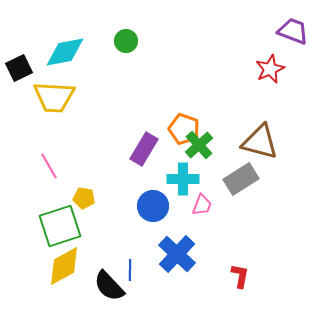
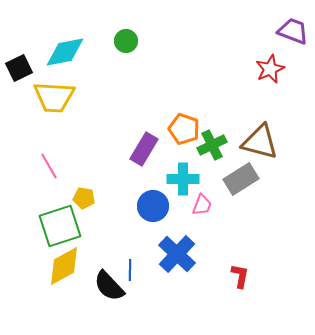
green cross: moved 13 px right; rotated 16 degrees clockwise
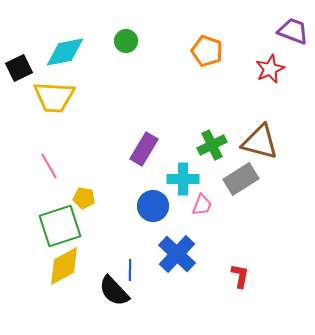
orange pentagon: moved 23 px right, 78 px up
black semicircle: moved 5 px right, 5 px down
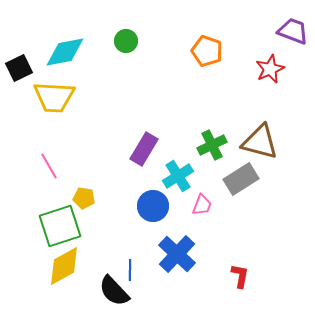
cyan cross: moved 5 px left, 3 px up; rotated 32 degrees counterclockwise
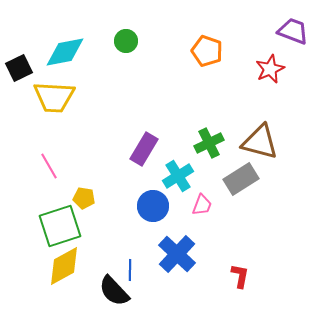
green cross: moved 3 px left, 2 px up
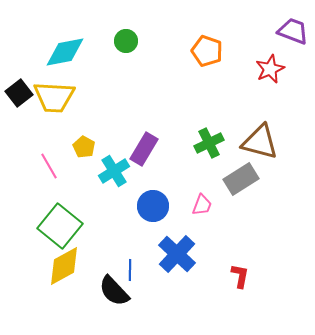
black square: moved 25 px down; rotated 12 degrees counterclockwise
cyan cross: moved 64 px left, 5 px up
yellow pentagon: moved 51 px up; rotated 20 degrees clockwise
green square: rotated 33 degrees counterclockwise
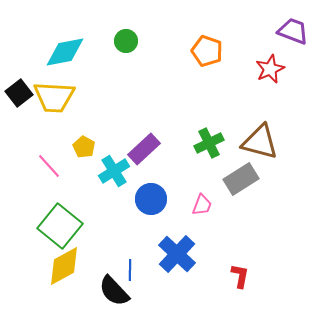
purple rectangle: rotated 16 degrees clockwise
pink line: rotated 12 degrees counterclockwise
blue circle: moved 2 px left, 7 px up
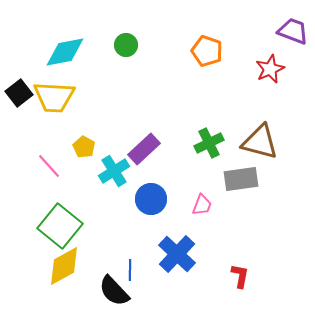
green circle: moved 4 px down
gray rectangle: rotated 24 degrees clockwise
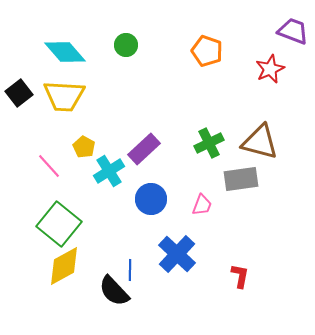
cyan diamond: rotated 60 degrees clockwise
yellow trapezoid: moved 10 px right, 1 px up
cyan cross: moved 5 px left
green square: moved 1 px left, 2 px up
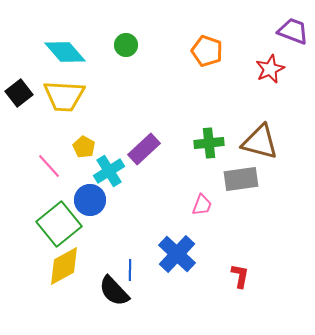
green cross: rotated 20 degrees clockwise
blue circle: moved 61 px left, 1 px down
green square: rotated 12 degrees clockwise
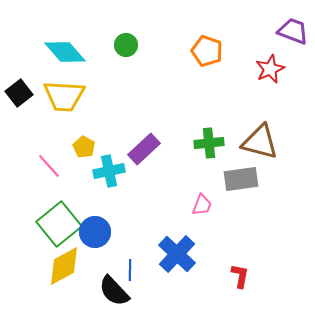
cyan cross: rotated 20 degrees clockwise
blue circle: moved 5 px right, 32 px down
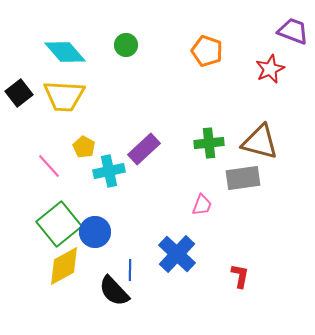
gray rectangle: moved 2 px right, 1 px up
